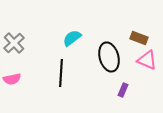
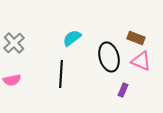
brown rectangle: moved 3 px left
pink triangle: moved 6 px left, 1 px down
black line: moved 1 px down
pink semicircle: moved 1 px down
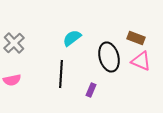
purple rectangle: moved 32 px left
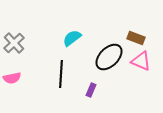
black ellipse: rotated 60 degrees clockwise
pink semicircle: moved 2 px up
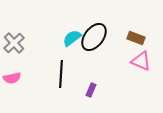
black ellipse: moved 15 px left, 20 px up; rotated 8 degrees counterclockwise
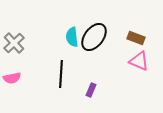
cyan semicircle: moved 1 px up; rotated 60 degrees counterclockwise
pink triangle: moved 2 px left
